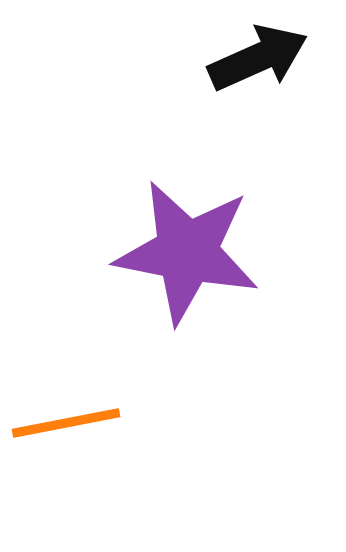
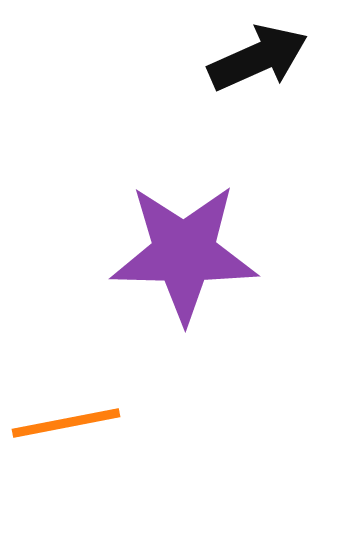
purple star: moved 3 px left, 1 px down; rotated 10 degrees counterclockwise
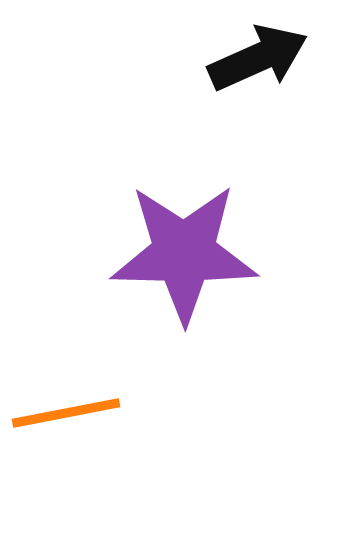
orange line: moved 10 px up
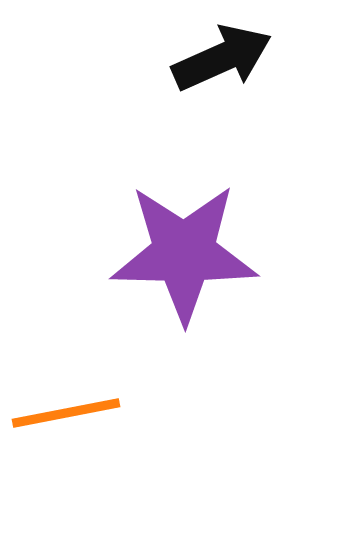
black arrow: moved 36 px left
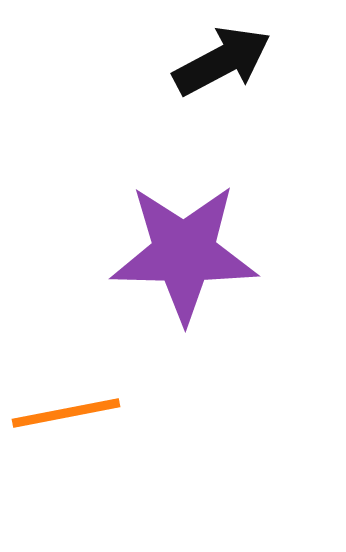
black arrow: moved 3 px down; rotated 4 degrees counterclockwise
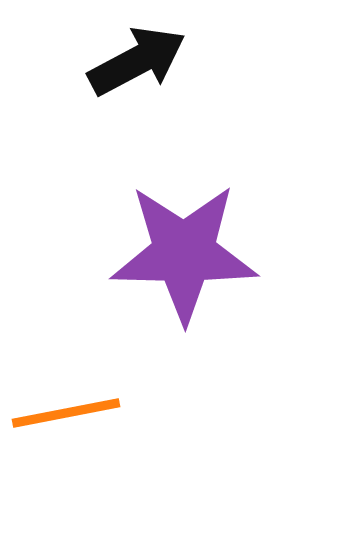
black arrow: moved 85 px left
